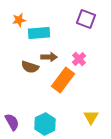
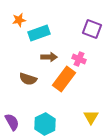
purple square: moved 6 px right, 10 px down
cyan rectangle: rotated 15 degrees counterclockwise
pink cross: rotated 24 degrees counterclockwise
brown semicircle: moved 2 px left, 12 px down
orange rectangle: moved 1 px right, 1 px up
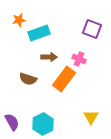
cyan hexagon: moved 2 px left
